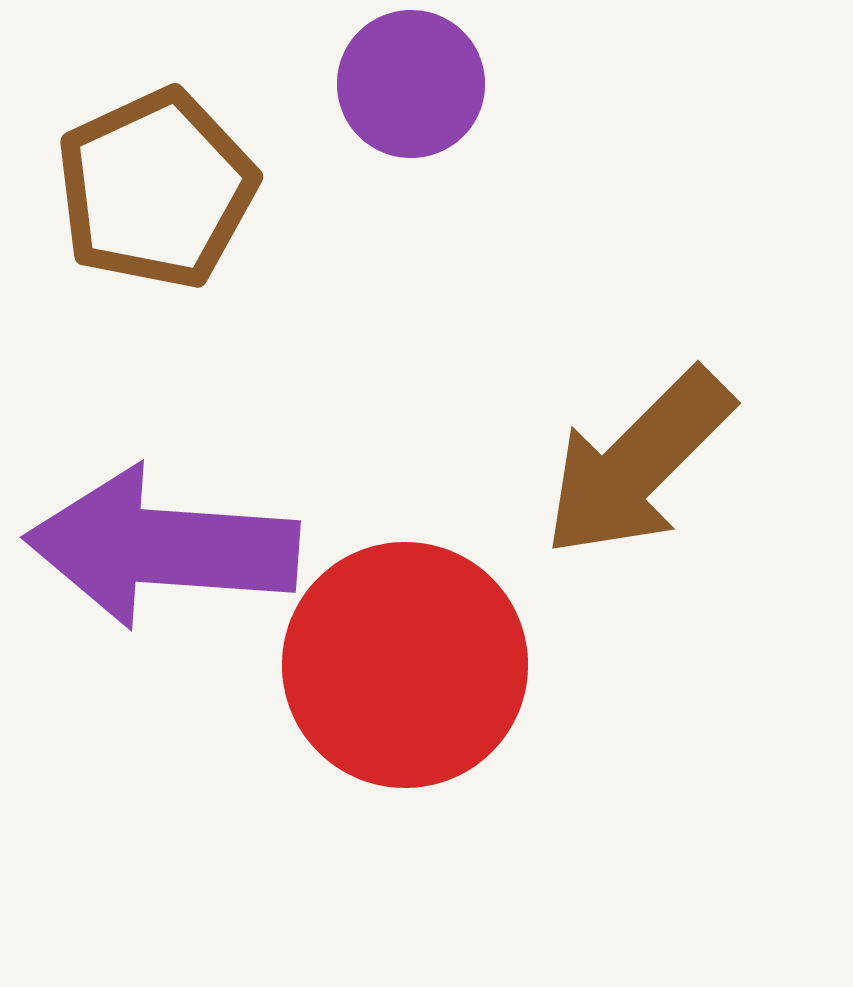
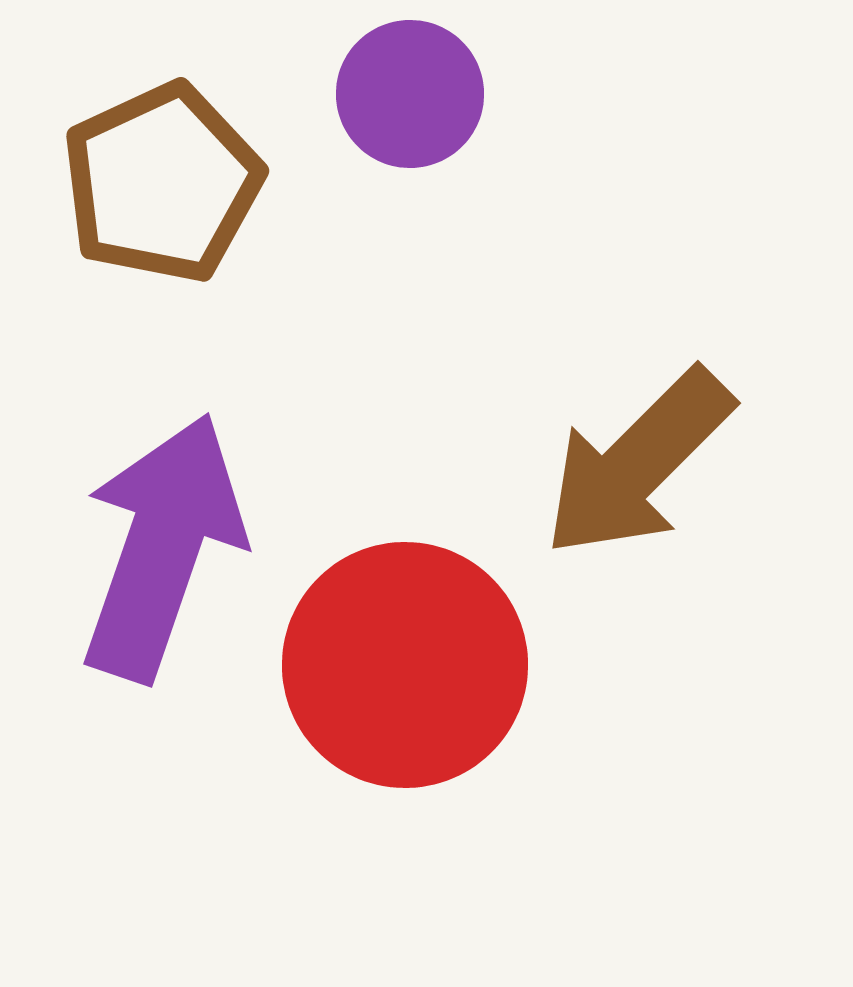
purple circle: moved 1 px left, 10 px down
brown pentagon: moved 6 px right, 6 px up
purple arrow: rotated 105 degrees clockwise
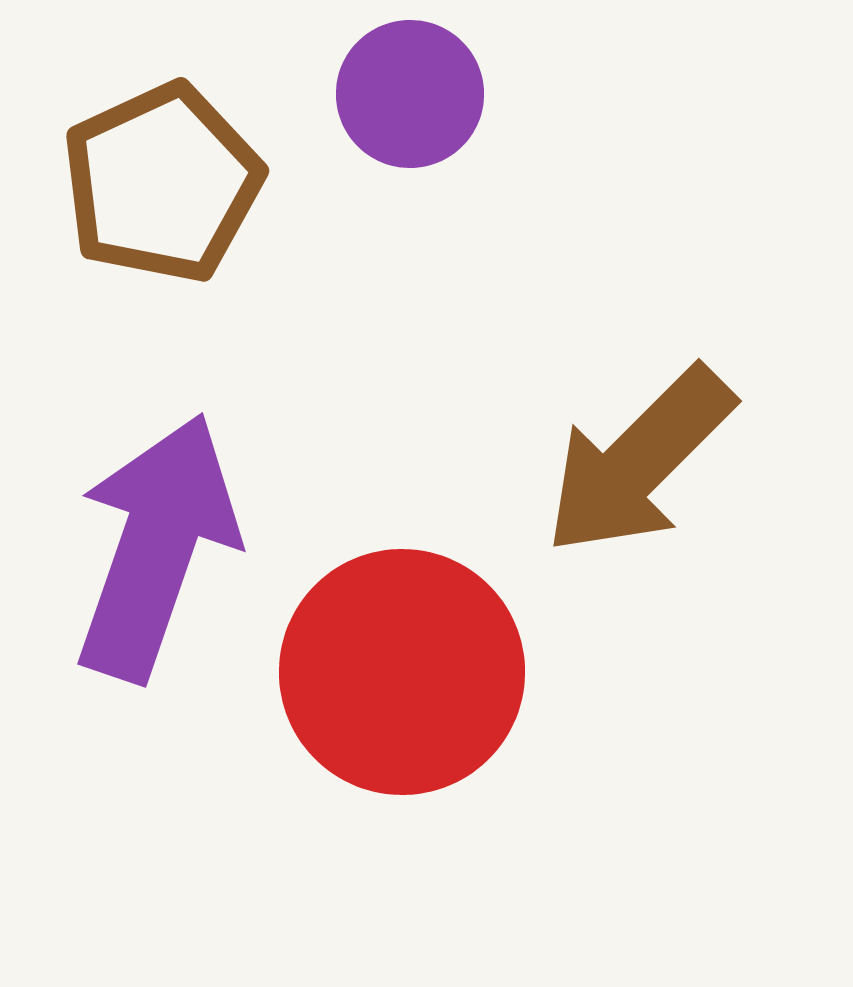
brown arrow: moved 1 px right, 2 px up
purple arrow: moved 6 px left
red circle: moved 3 px left, 7 px down
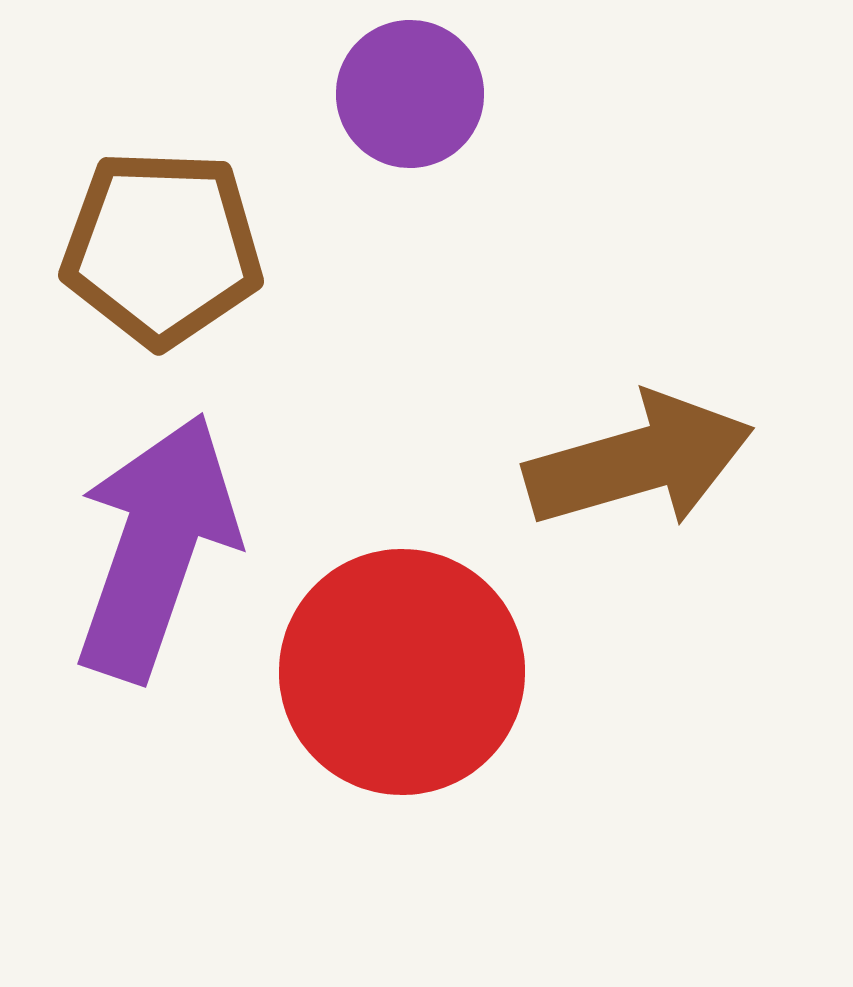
brown pentagon: moved 65 px down; rotated 27 degrees clockwise
brown arrow: rotated 151 degrees counterclockwise
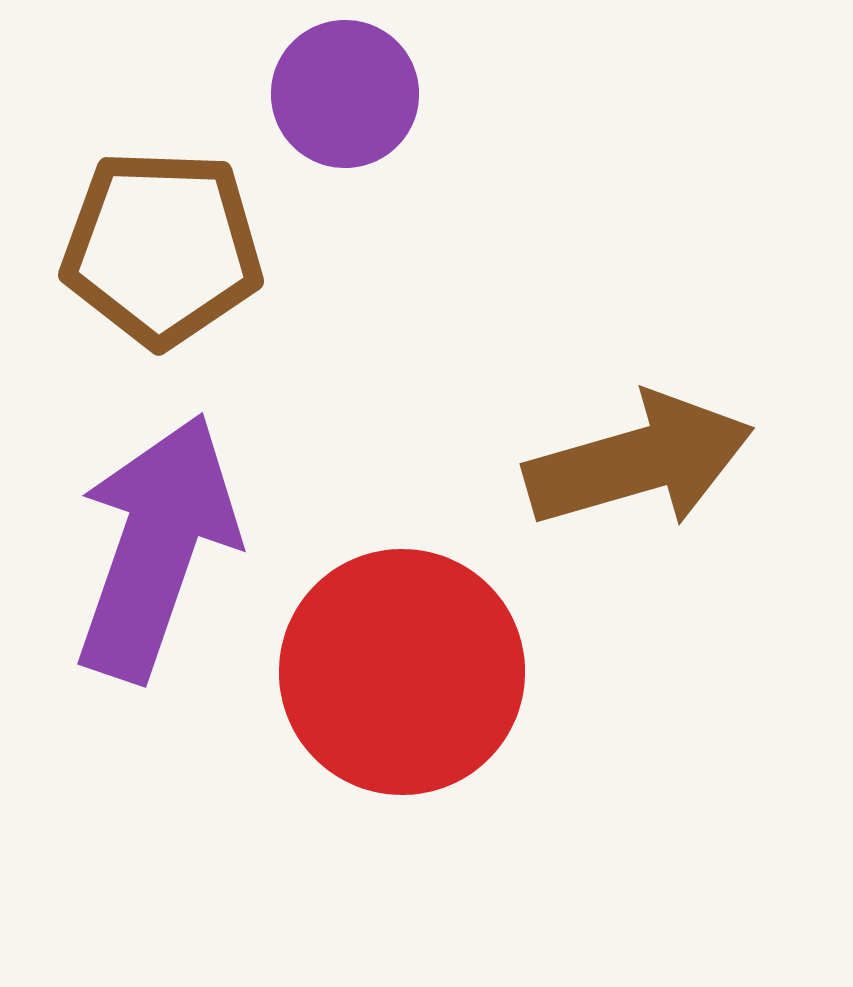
purple circle: moved 65 px left
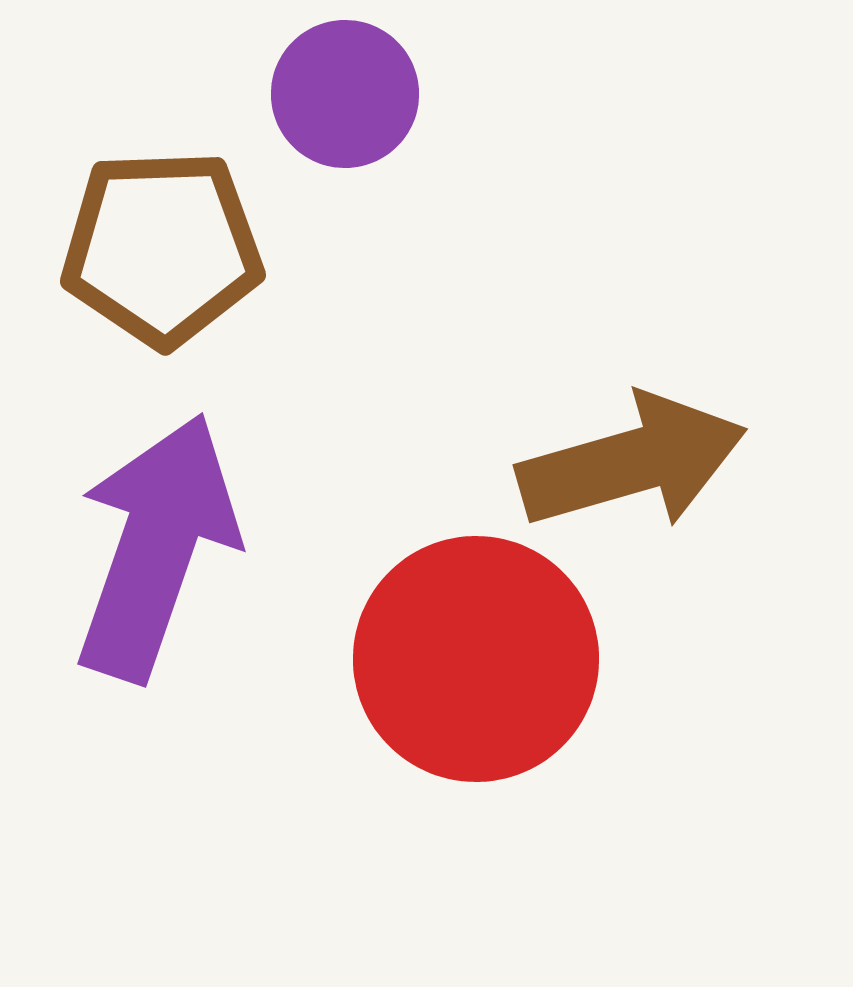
brown pentagon: rotated 4 degrees counterclockwise
brown arrow: moved 7 px left, 1 px down
red circle: moved 74 px right, 13 px up
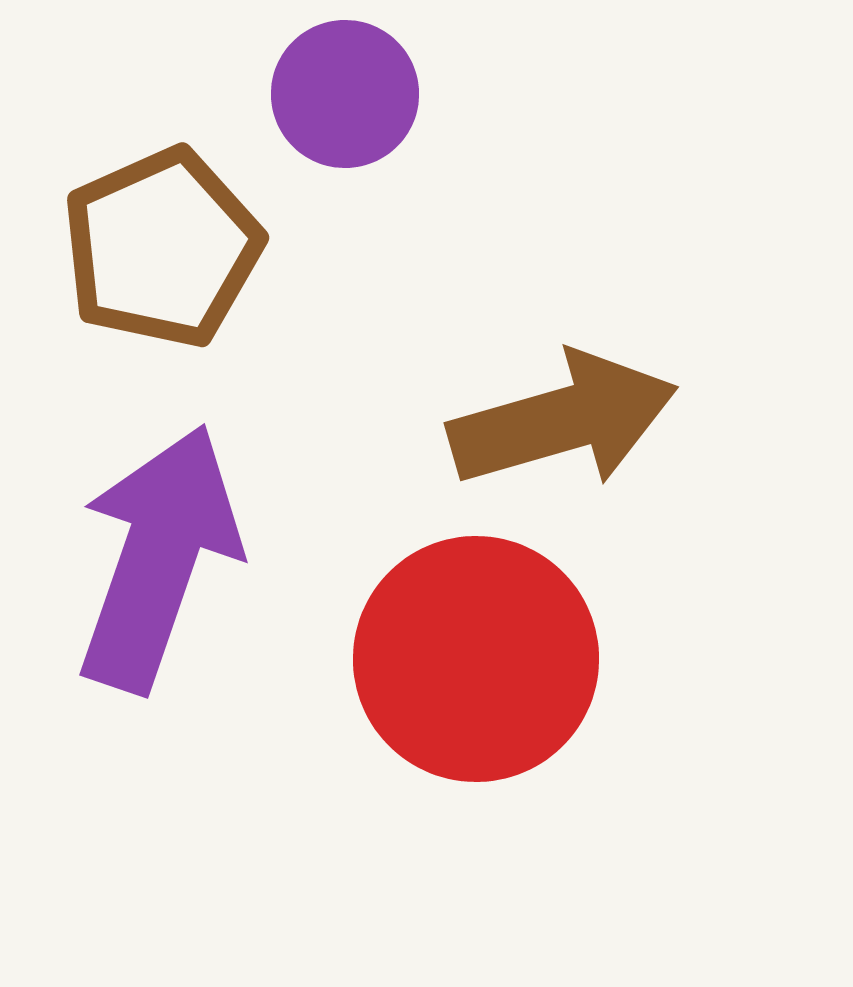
brown pentagon: rotated 22 degrees counterclockwise
brown arrow: moved 69 px left, 42 px up
purple arrow: moved 2 px right, 11 px down
